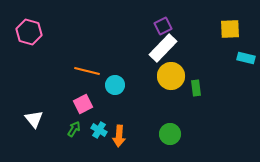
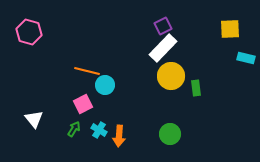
cyan circle: moved 10 px left
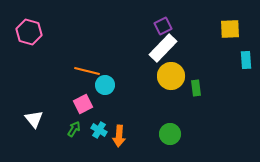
cyan rectangle: moved 2 px down; rotated 72 degrees clockwise
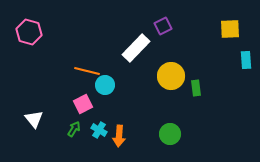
white rectangle: moved 27 px left
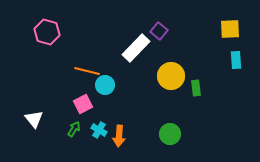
purple square: moved 4 px left, 5 px down; rotated 24 degrees counterclockwise
pink hexagon: moved 18 px right
cyan rectangle: moved 10 px left
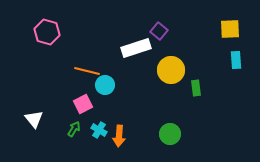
white rectangle: rotated 28 degrees clockwise
yellow circle: moved 6 px up
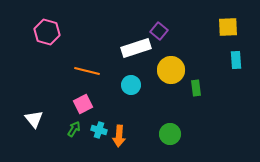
yellow square: moved 2 px left, 2 px up
cyan circle: moved 26 px right
cyan cross: rotated 14 degrees counterclockwise
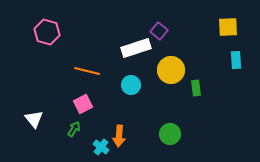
cyan cross: moved 2 px right, 17 px down; rotated 21 degrees clockwise
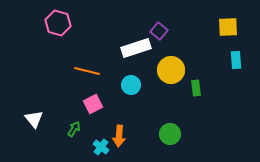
pink hexagon: moved 11 px right, 9 px up
pink square: moved 10 px right
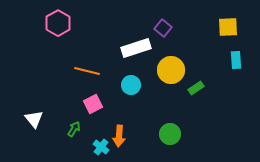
pink hexagon: rotated 15 degrees clockwise
purple square: moved 4 px right, 3 px up
green rectangle: rotated 63 degrees clockwise
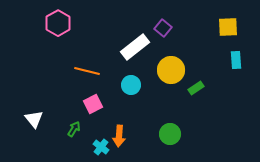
white rectangle: moved 1 px left, 1 px up; rotated 20 degrees counterclockwise
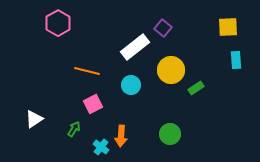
white triangle: rotated 36 degrees clockwise
orange arrow: moved 2 px right
